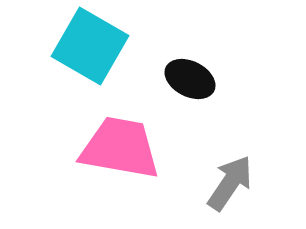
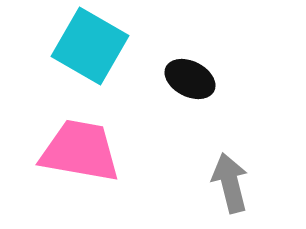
pink trapezoid: moved 40 px left, 3 px down
gray arrow: rotated 48 degrees counterclockwise
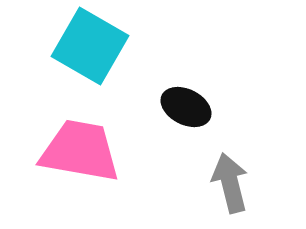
black ellipse: moved 4 px left, 28 px down
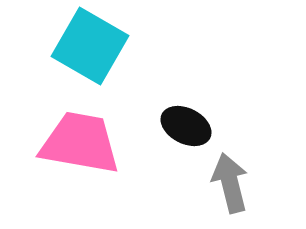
black ellipse: moved 19 px down
pink trapezoid: moved 8 px up
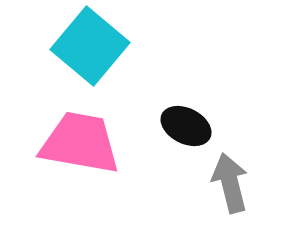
cyan square: rotated 10 degrees clockwise
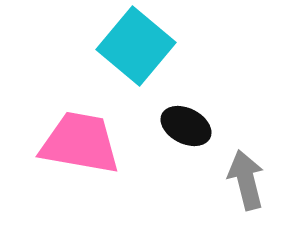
cyan square: moved 46 px right
gray arrow: moved 16 px right, 3 px up
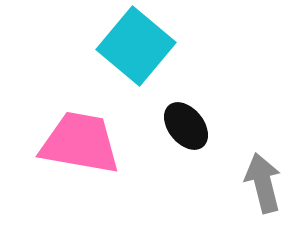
black ellipse: rotated 24 degrees clockwise
gray arrow: moved 17 px right, 3 px down
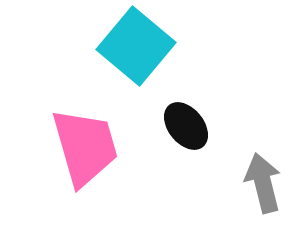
pink trapezoid: moved 5 px right, 4 px down; rotated 64 degrees clockwise
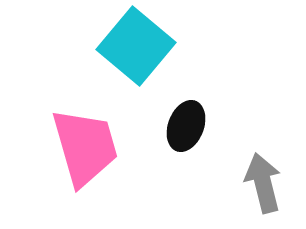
black ellipse: rotated 60 degrees clockwise
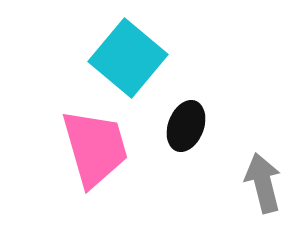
cyan square: moved 8 px left, 12 px down
pink trapezoid: moved 10 px right, 1 px down
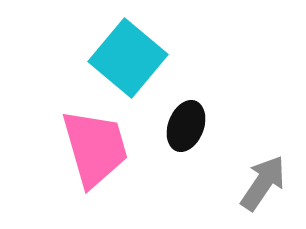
gray arrow: rotated 48 degrees clockwise
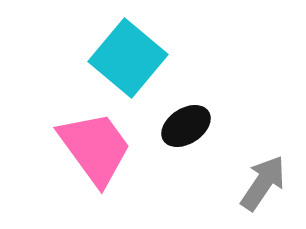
black ellipse: rotated 36 degrees clockwise
pink trapezoid: rotated 20 degrees counterclockwise
